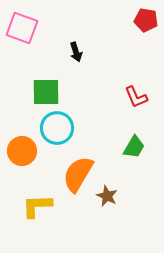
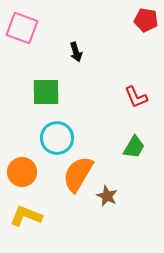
cyan circle: moved 10 px down
orange circle: moved 21 px down
yellow L-shape: moved 11 px left, 10 px down; rotated 24 degrees clockwise
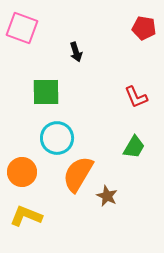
red pentagon: moved 2 px left, 8 px down
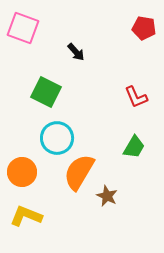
pink square: moved 1 px right
black arrow: rotated 24 degrees counterclockwise
green square: rotated 28 degrees clockwise
orange semicircle: moved 1 px right, 2 px up
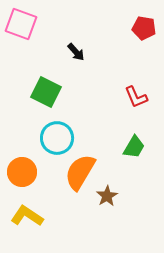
pink square: moved 2 px left, 4 px up
orange semicircle: moved 1 px right
brown star: rotated 15 degrees clockwise
yellow L-shape: moved 1 px right; rotated 12 degrees clockwise
